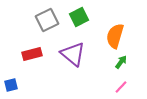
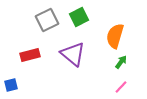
red rectangle: moved 2 px left, 1 px down
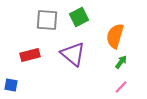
gray square: rotated 30 degrees clockwise
blue square: rotated 24 degrees clockwise
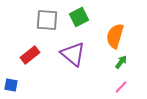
red rectangle: rotated 24 degrees counterclockwise
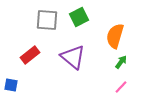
purple triangle: moved 3 px down
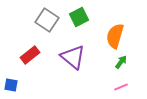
gray square: rotated 30 degrees clockwise
pink line: rotated 24 degrees clockwise
